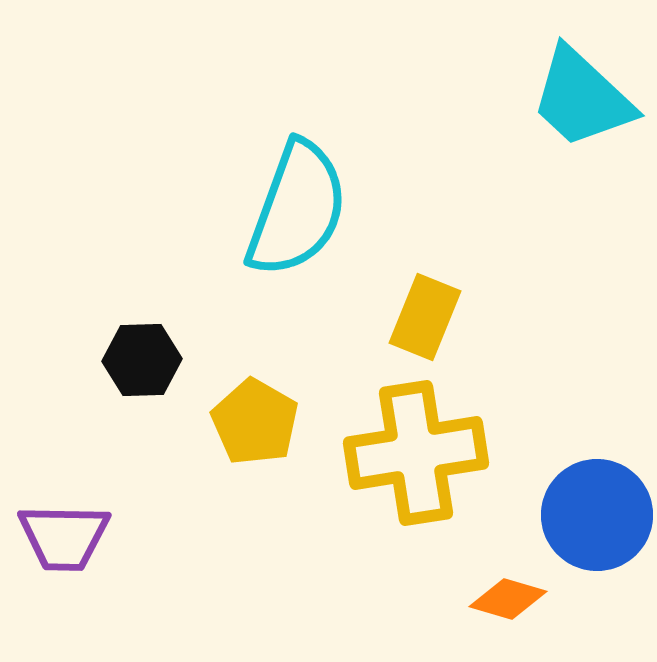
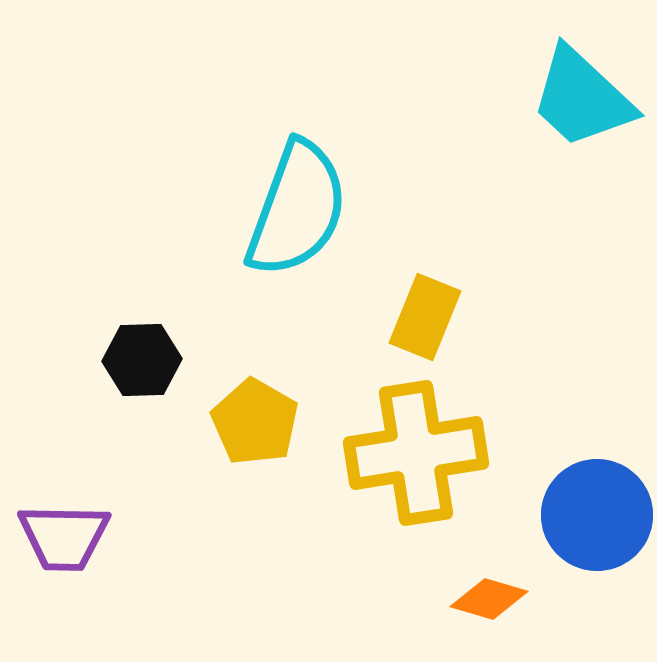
orange diamond: moved 19 px left
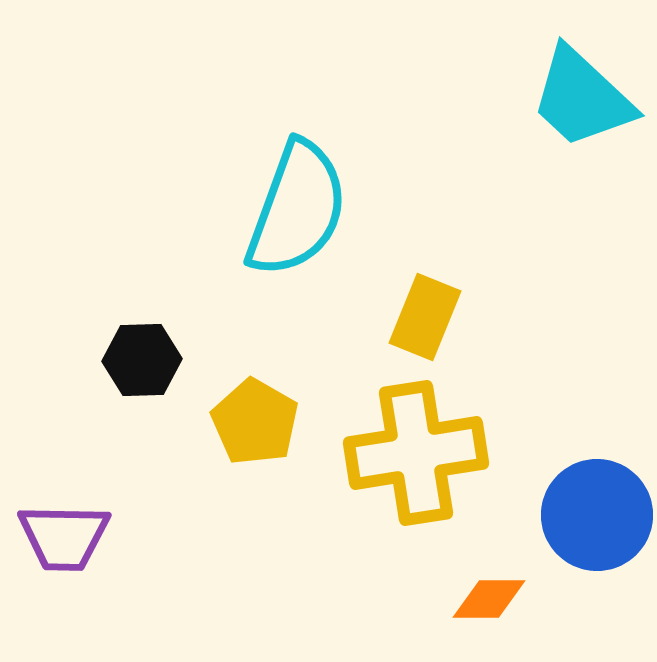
orange diamond: rotated 16 degrees counterclockwise
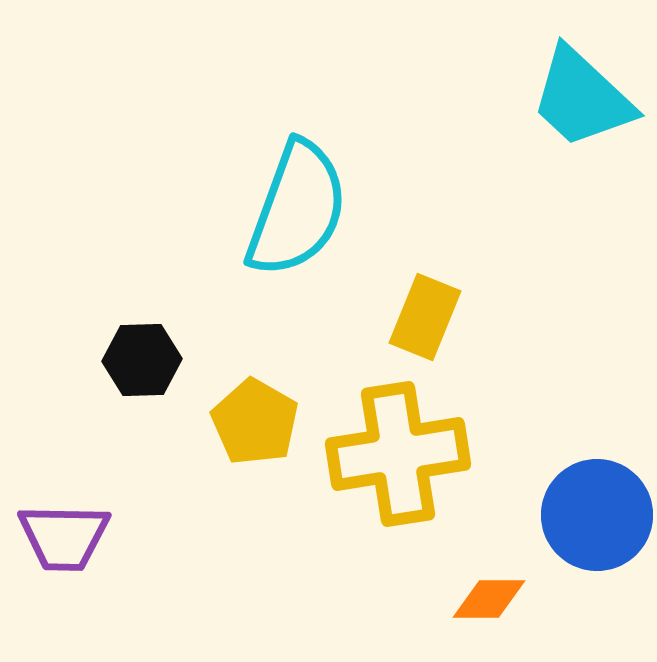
yellow cross: moved 18 px left, 1 px down
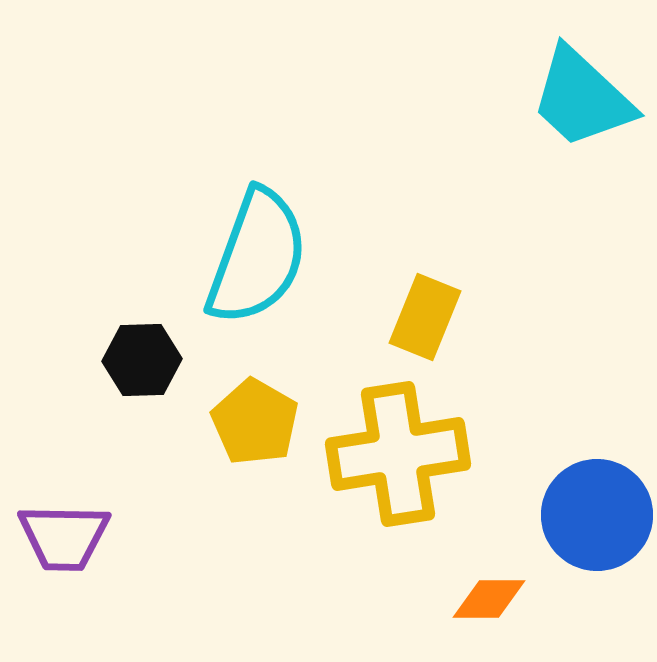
cyan semicircle: moved 40 px left, 48 px down
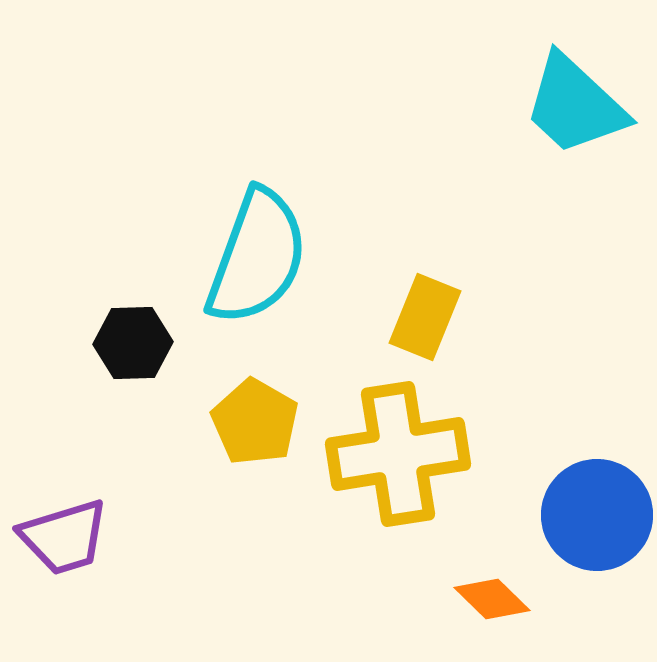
cyan trapezoid: moved 7 px left, 7 px down
black hexagon: moved 9 px left, 17 px up
purple trapezoid: rotated 18 degrees counterclockwise
orange diamond: moved 3 px right; rotated 44 degrees clockwise
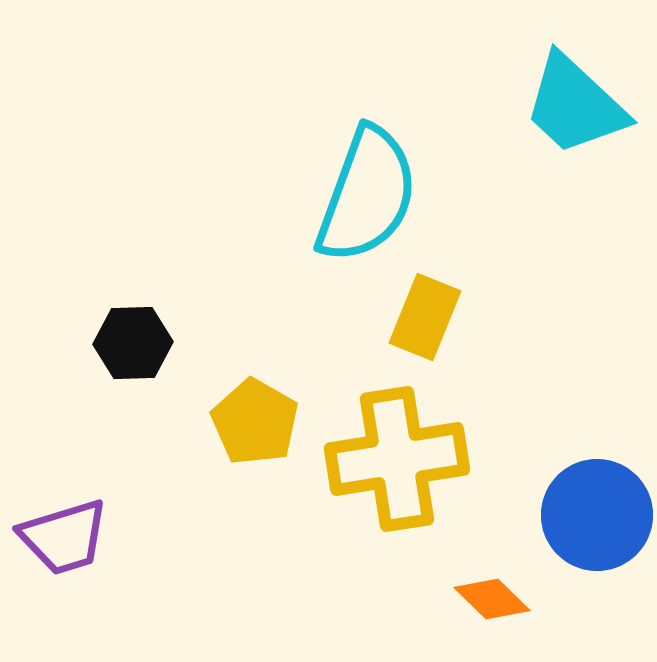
cyan semicircle: moved 110 px right, 62 px up
yellow cross: moved 1 px left, 5 px down
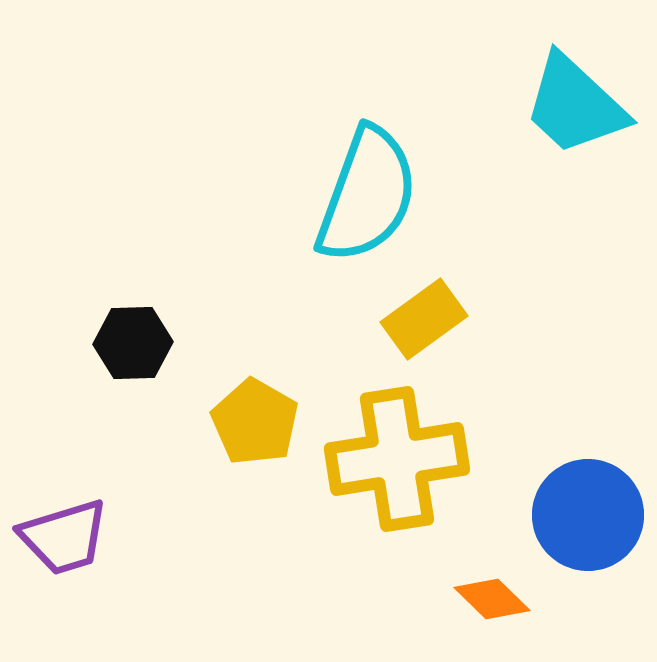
yellow rectangle: moved 1 px left, 2 px down; rotated 32 degrees clockwise
blue circle: moved 9 px left
